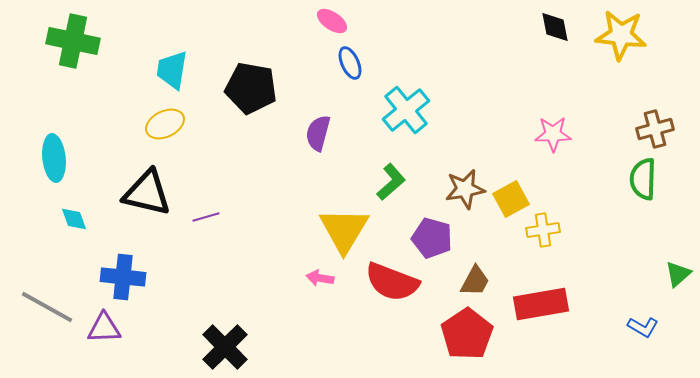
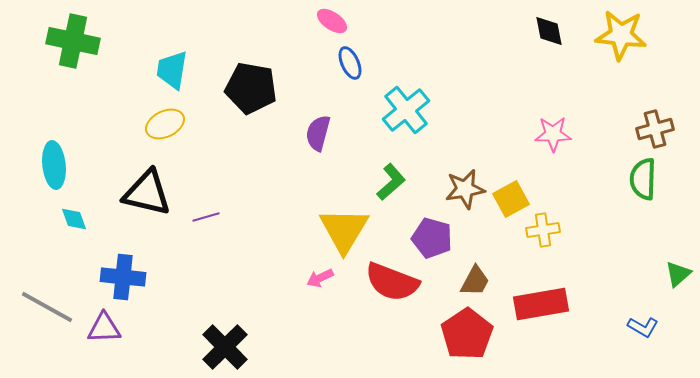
black diamond: moved 6 px left, 4 px down
cyan ellipse: moved 7 px down
pink arrow: rotated 36 degrees counterclockwise
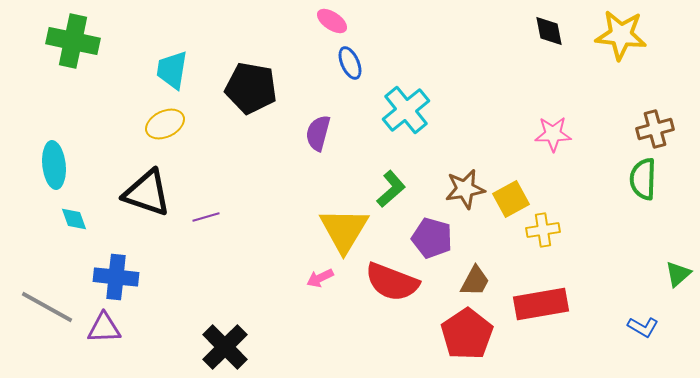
green L-shape: moved 7 px down
black triangle: rotated 6 degrees clockwise
blue cross: moved 7 px left
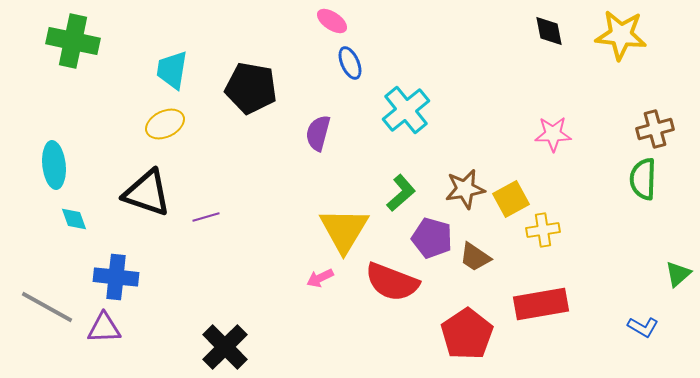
green L-shape: moved 10 px right, 4 px down
brown trapezoid: moved 24 px up; rotated 96 degrees clockwise
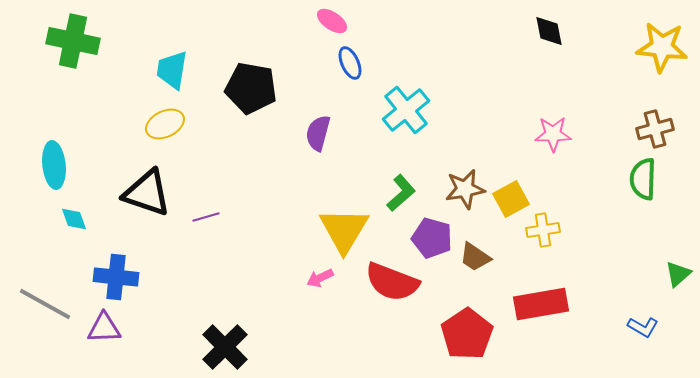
yellow star: moved 41 px right, 12 px down
gray line: moved 2 px left, 3 px up
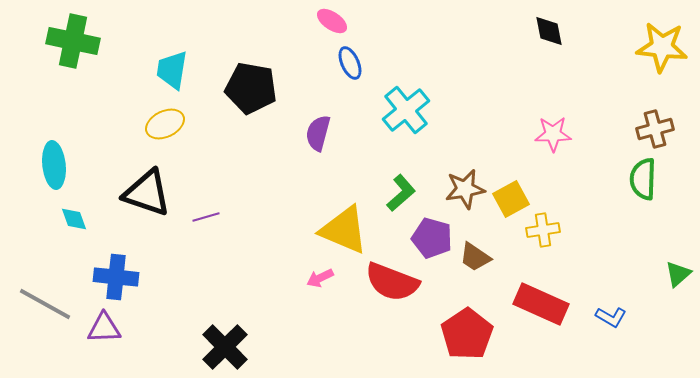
yellow triangle: rotated 38 degrees counterclockwise
red rectangle: rotated 34 degrees clockwise
blue L-shape: moved 32 px left, 10 px up
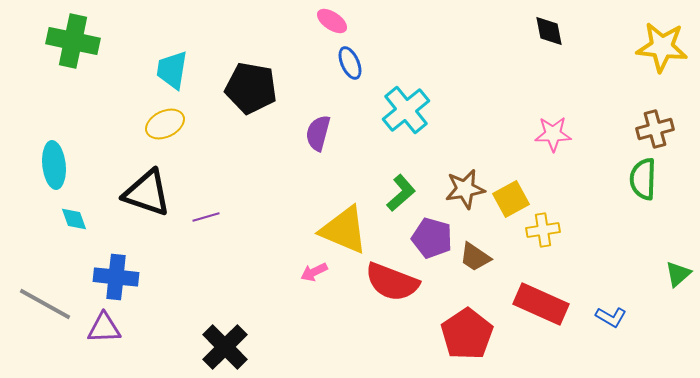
pink arrow: moved 6 px left, 6 px up
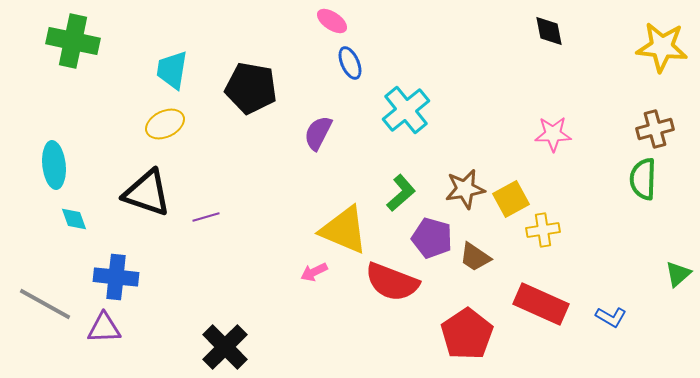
purple semicircle: rotated 12 degrees clockwise
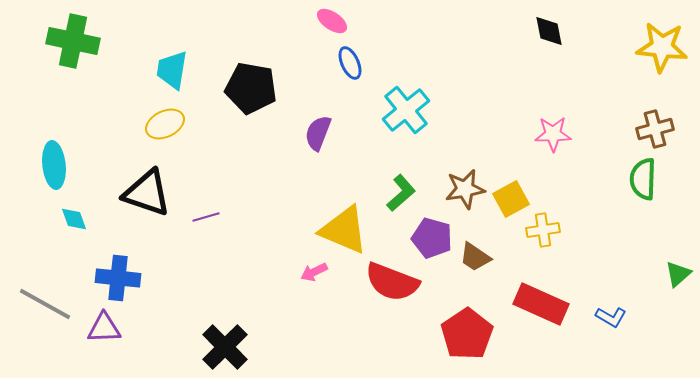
purple semicircle: rotated 6 degrees counterclockwise
blue cross: moved 2 px right, 1 px down
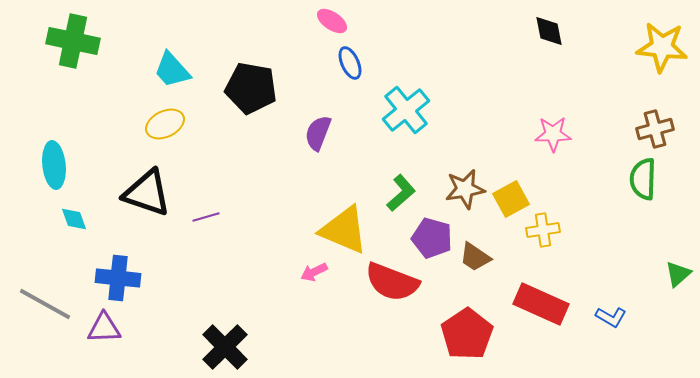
cyan trapezoid: rotated 51 degrees counterclockwise
